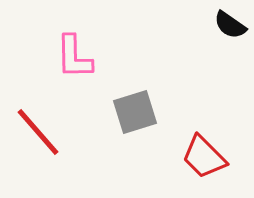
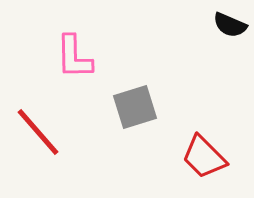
black semicircle: rotated 12 degrees counterclockwise
gray square: moved 5 px up
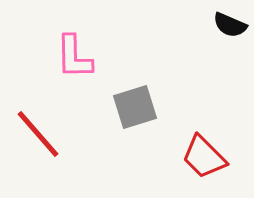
red line: moved 2 px down
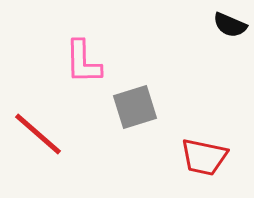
pink L-shape: moved 9 px right, 5 px down
red line: rotated 8 degrees counterclockwise
red trapezoid: rotated 33 degrees counterclockwise
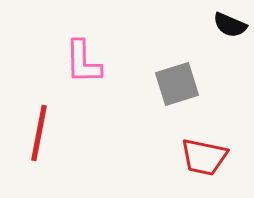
gray square: moved 42 px right, 23 px up
red line: moved 1 px right, 1 px up; rotated 60 degrees clockwise
